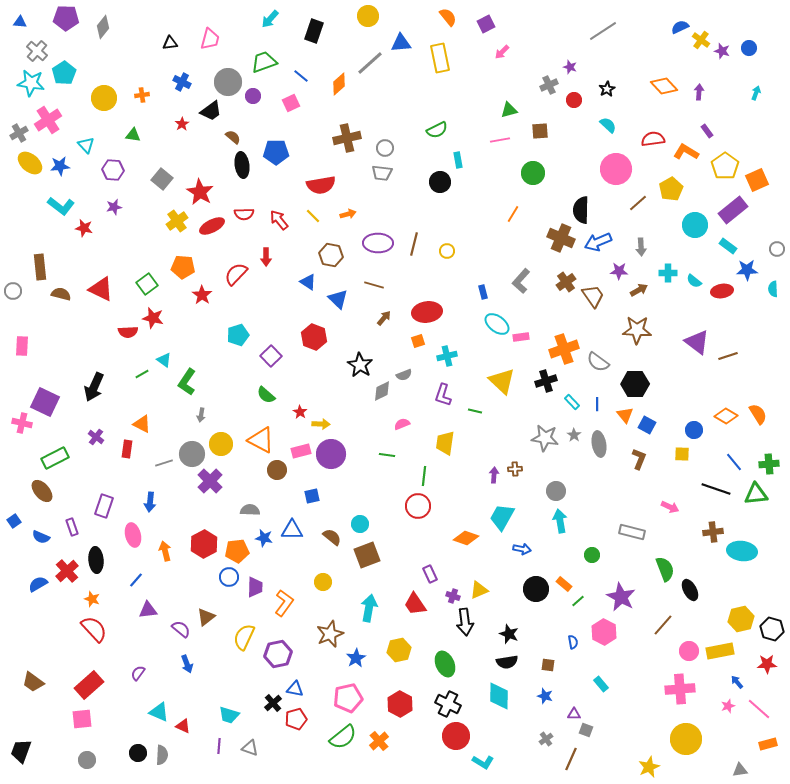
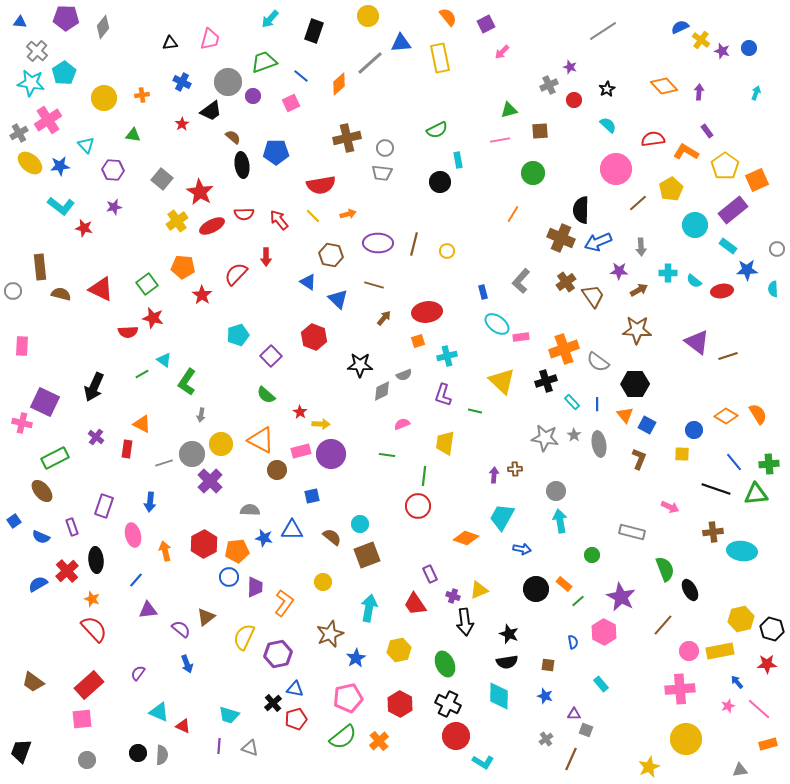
black star at (360, 365): rotated 30 degrees counterclockwise
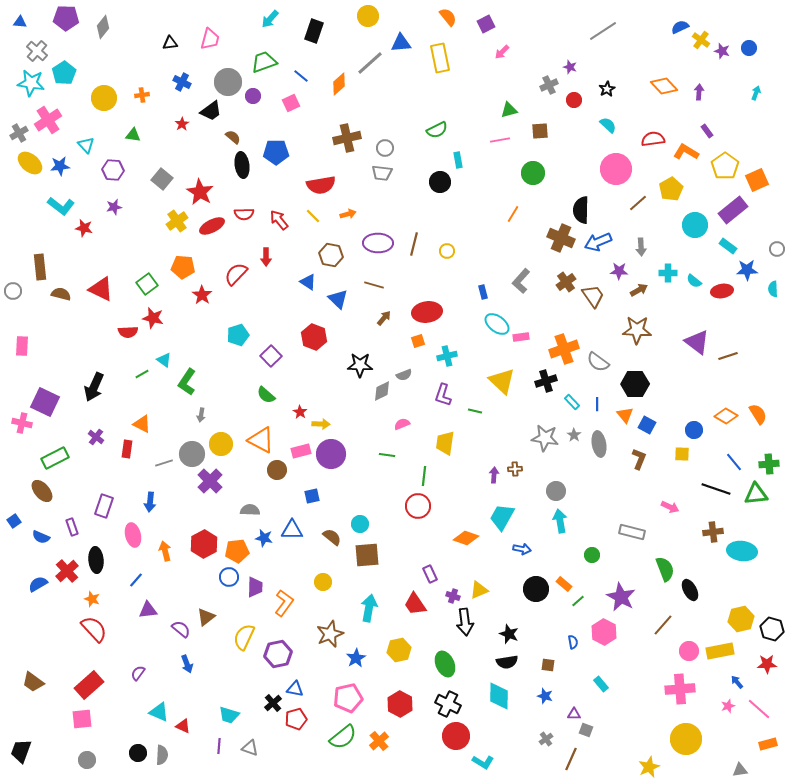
brown square at (367, 555): rotated 16 degrees clockwise
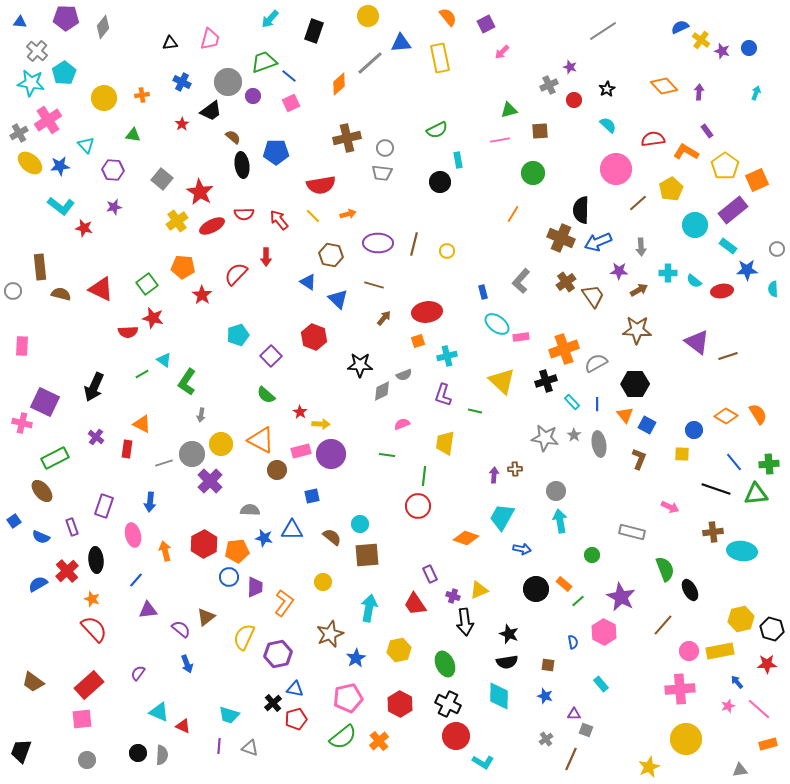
blue line at (301, 76): moved 12 px left
gray semicircle at (598, 362): moved 2 px left, 1 px down; rotated 115 degrees clockwise
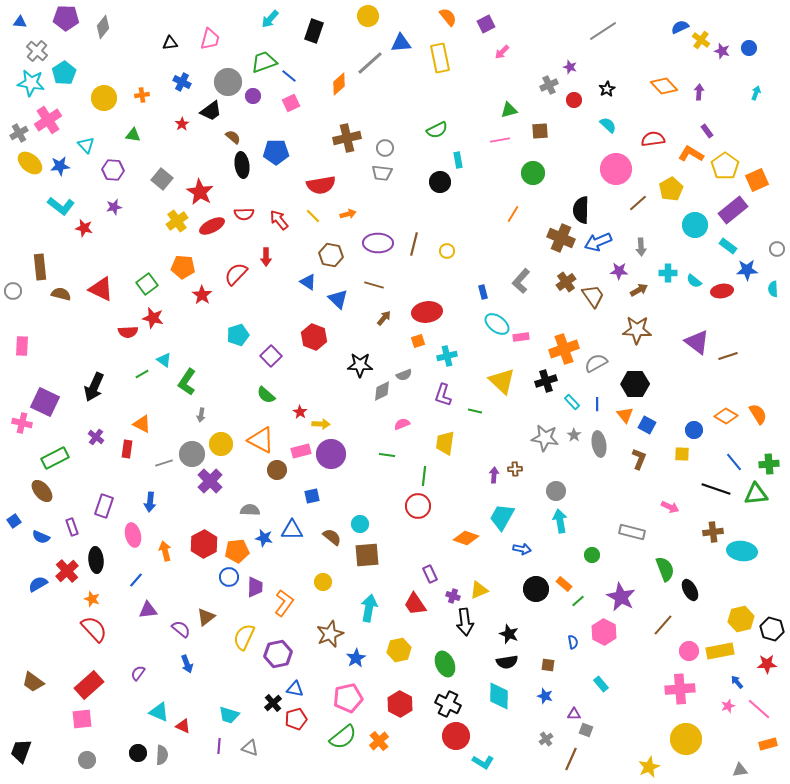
orange L-shape at (686, 152): moved 5 px right, 2 px down
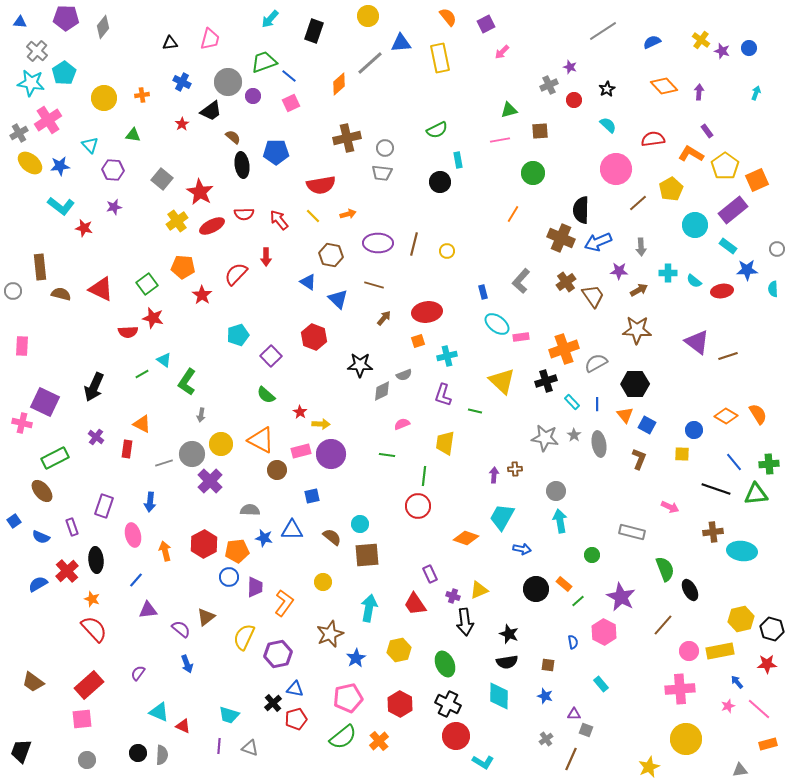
blue semicircle at (680, 27): moved 28 px left, 15 px down
cyan triangle at (86, 145): moved 4 px right
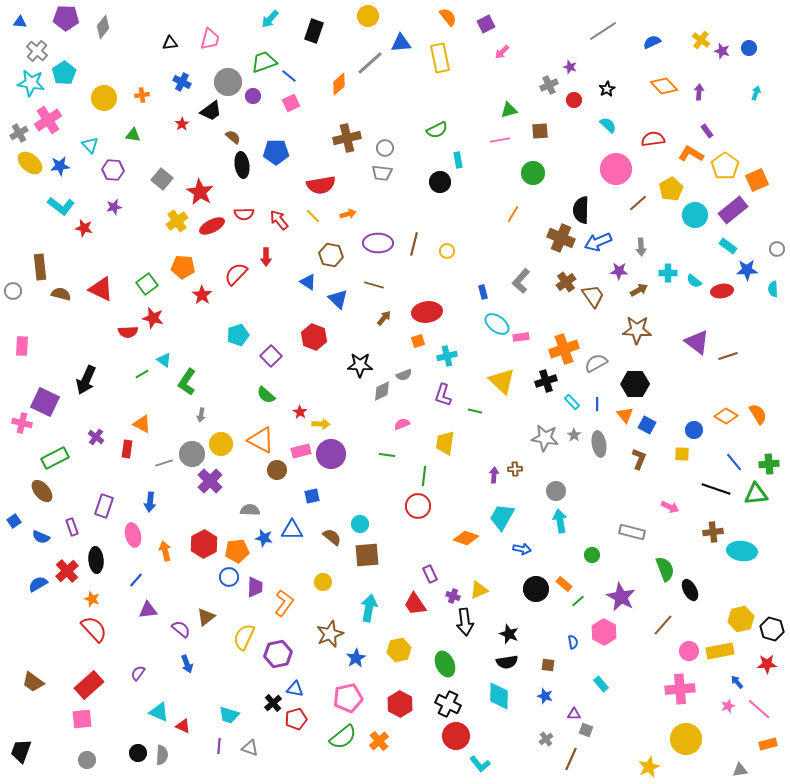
cyan circle at (695, 225): moved 10 px up
black arrow at (94, 387): moved 8 px left, 7 px up
cyan L-shape at (483, 762): moved 3 px left, 2 px down; rotated 20 degrees clockwise
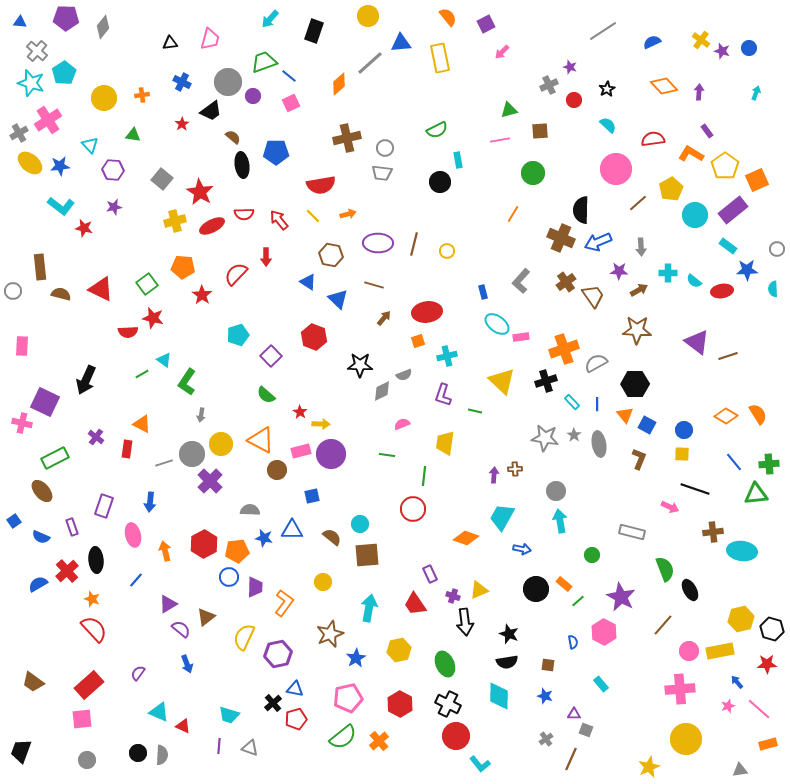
cyan star at (31, 83): rotated 8 degrees clockwise
yellow cross at (177, 221): moved 2 px left; rotated 20 degrees clockwise
blue circle at (694, 430): moved 10 px left
black line at (716, 489): moved 21 px left
red circle at (418, 506): moved 5 px left, 3 px down
purple triangle at (148, 610): moved 20 px right, 6 px up; rotated 24 degrees counterclockwise
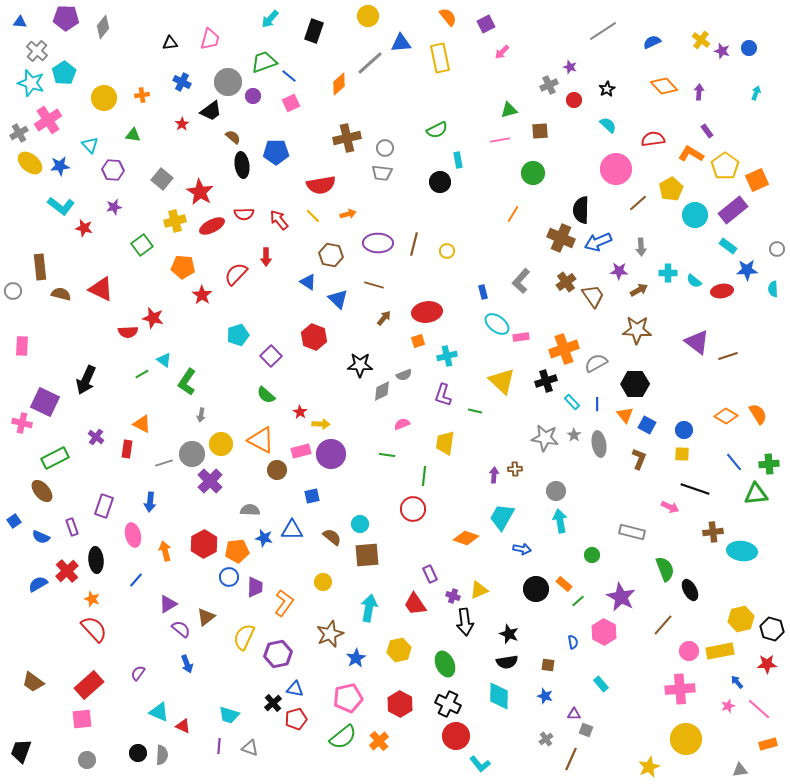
green square at (147, 284): moved 5 px left, 39 px up
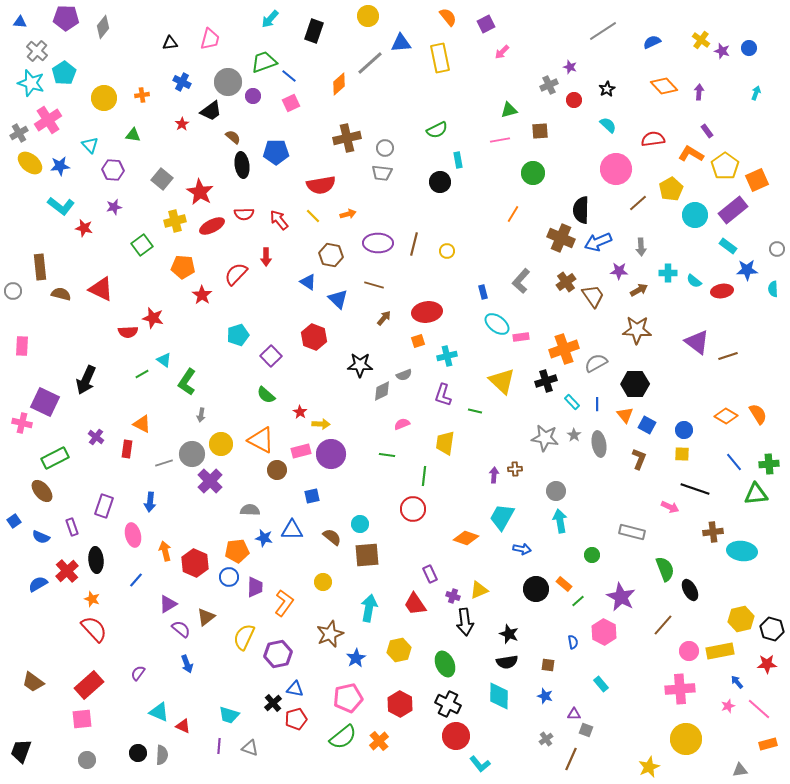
red hexagon at (204, 544): moved 9 px left, 19 px down; rotated 8 degrees counterclockwise
